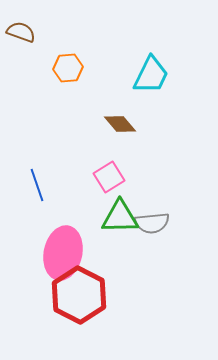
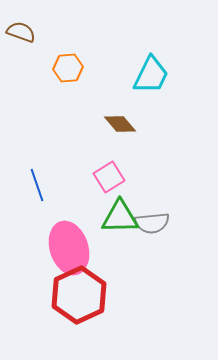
pink ellipse: moved 6 px right, 5 px up; rotated 30 degrees counterclockwise
red hexagon: rotated 8 degrees clockwise
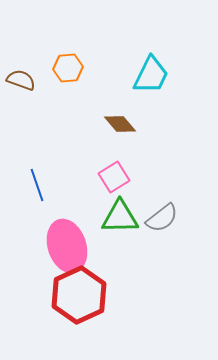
brown semicircle: moved 48 px down
pink square: moved 5 px right
gray semicircle: moved 10 px right, 5 px up; rotated 32 degrees counterclockwise
pink ellipse: moved 2 px left, 2 px up
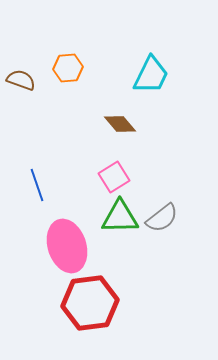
red hexagon: moved 11 px right, 8 px down; rotated 18 degrees clockwise
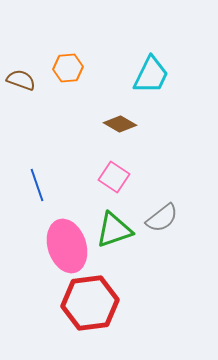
brown diamond: rotated 20 degrees counterclockwise
pink square: rotated 24 degrees counterclockwise
green triangle: moved 6 px left, 13 px down; rotated 18 degrees counterclockwise
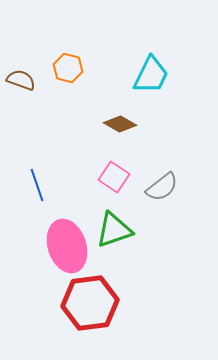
orange hexagon: rotated 20 degrees clockwise
gray semicircle: moved 31 px up
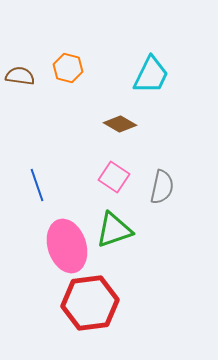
brown semicircle: moved 1 px left, 4 px up; rotated 12 degrees counterclockwise
gray semicircle: rotated 40 degrees counterclockwise
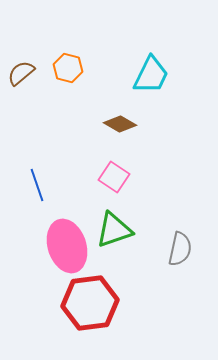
brown semicircle: moved 1 px right, 3 px up; rotated 48 degrees counterclockwise
gray semicircle: moved 18 px right, 62 px down
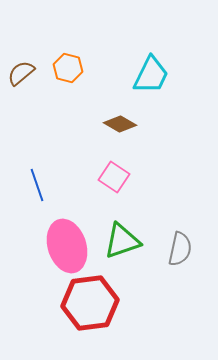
green triangle: moved 8 px right, 11 px down
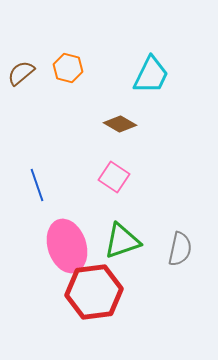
red hexagon: moved 4 px right, 11 px up
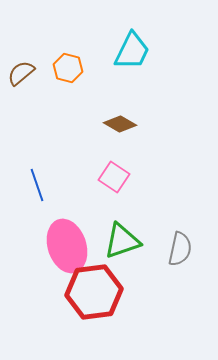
cyan trapezoid: moved 19 px left, 24 px up
